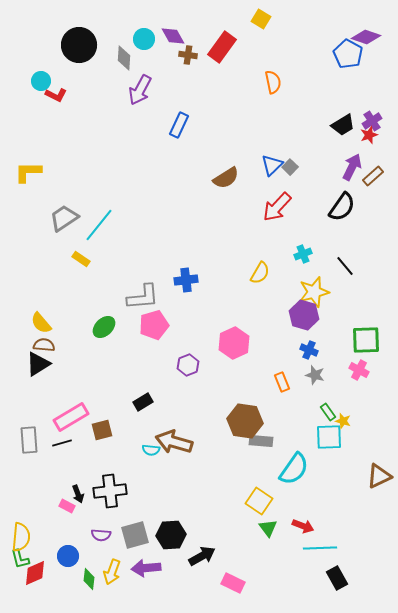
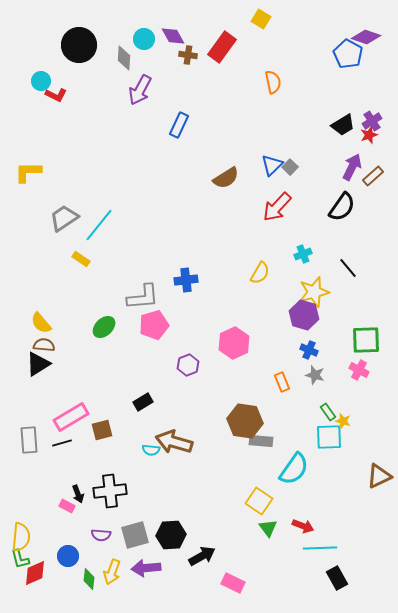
black line at (345, 266): moved 3 px right, 2 px down
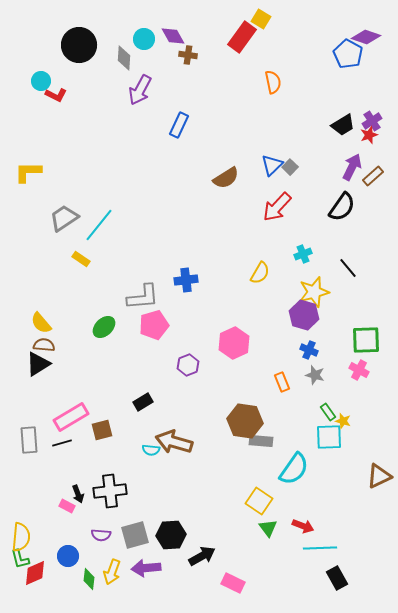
red rectangle at (222, 47): moved 20 px right, 10 px up
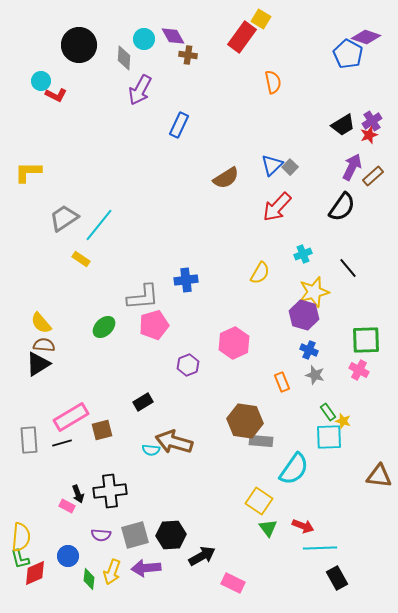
brown triangle at (379, 476): rotated 32 degrees clockwise
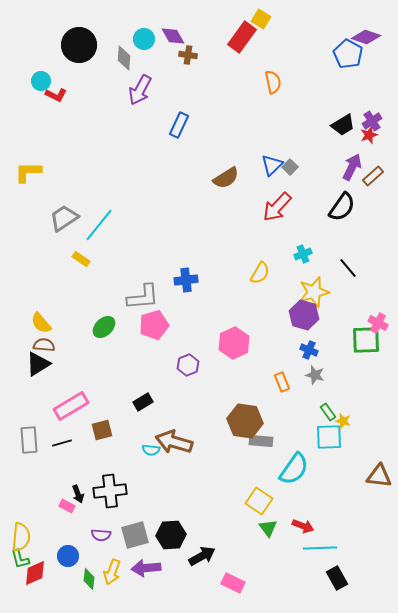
pink cross at (359, 370): moved 19 px right, 47 px up
pink rectangle at (71, 417): moved 11 px up
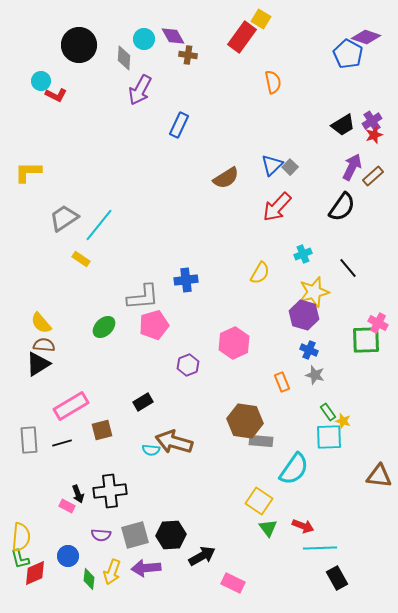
red star at (369, 135): moved 5 px right
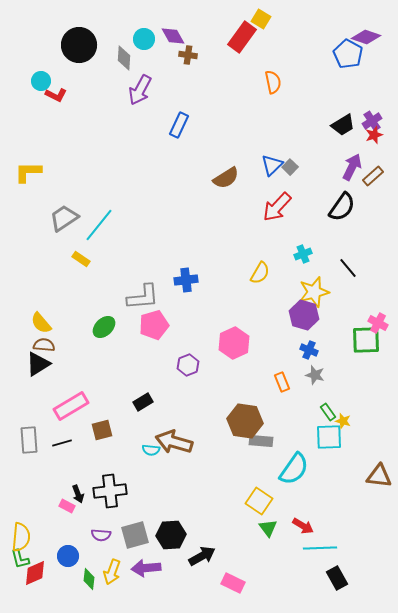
red arrow at (303, 526): rotated 10 degrees clockwise
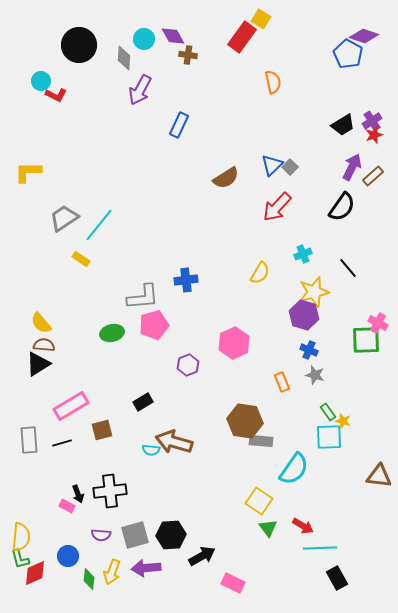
purple diamond at (366, 37): moved 2 px left, 1 px up
green ellipse at (104, 327): moved 8 px right, 6 px down; rotated 30 degrees clockwise
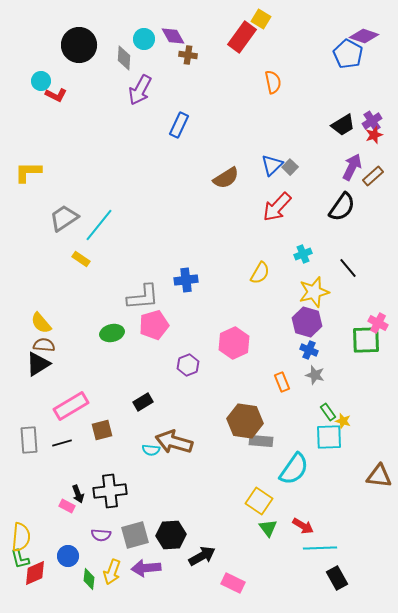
purple hexagon at (304, 315): moved 3 px right, 7 px down
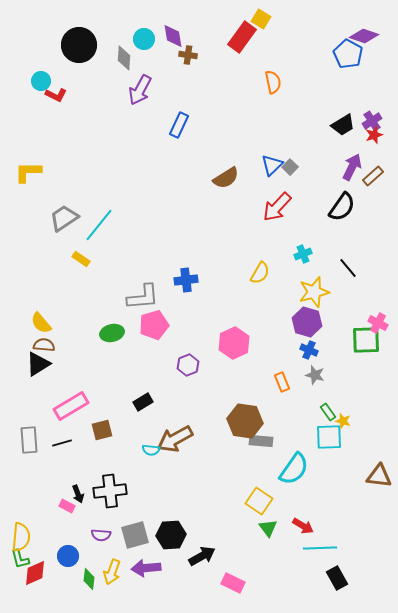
purple diamond at (173, 36): rotated 20 degrees clockwise
brown arrow at (174, 442): moved 1 px right, 3 px up; rotated 45 degrees counterclockwise
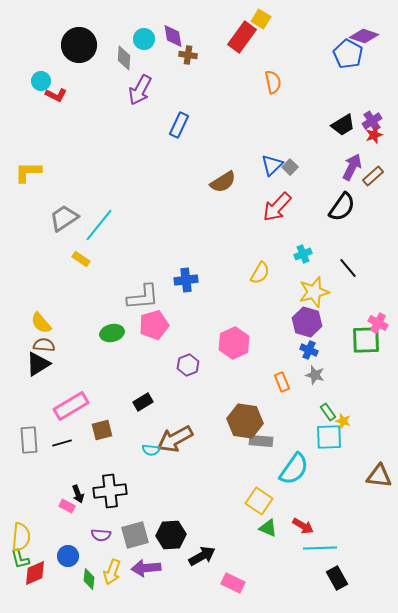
brown semicircle at (226, 178): moved 3 px left, 4 px down
green triangle at (268, 528): rotated 30 degrees counterclockwise
